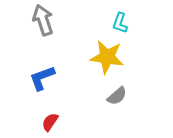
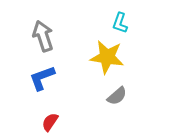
gray arrow: moved 16 px down
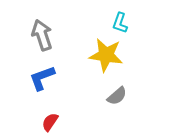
gray arrow: moved 1 px left, 1 px up
yellow star: moved 1 px left, 2 px up
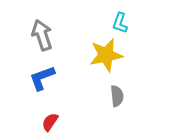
yellow star: rotated 20 degrees counterclockwise
gray semicircle: rotated 55 degrees counterclockwise
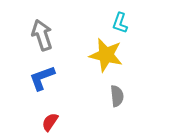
yellow star: rotated 24 degrees clockwise
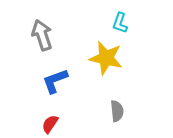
yellow star: moved 3 px down
blue L-shape: moved 13 px right, 3 px down
gray semicircle: moved 15 px down
red semicircle: moved 2 px down
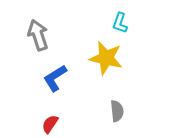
gray arrow: moved 4 px left
blue L-shape: moved 3 px up; rotated 12 degrees counterclockwise
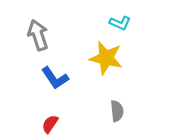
cyan L-shape: rotated 85 degrees counterclockwise
blue L-shape: rotated 92 degrees counterclockwise
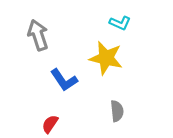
blue L-shape: moved 9 px right, 2 px down
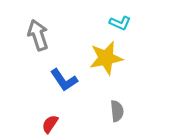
yellow star: rotated 24 degrees counterclockwise
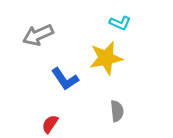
gray arrow: rotated 96 degrees counterclockwise
blue L-shape: moved 1 px right, 1 px up
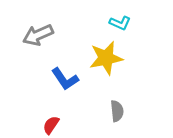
red semicircle: moved 1 px right, 1 px down
